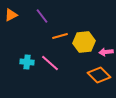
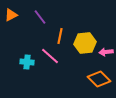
purple line: moved 2 px left, 1 px down
orange line: rotated 63 degrees counterclockwise
yellow hexagon: moved 1 px right, 1 px down
pink line: moved 7 px up
orange diamond: moved 4 px down
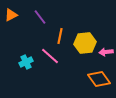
cyan cross: moved 1 px left; rotated 32 degrees counterclockwise
orange diamond: rotated 10 degrees clockwise
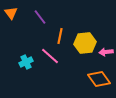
orange triangle: moved 2 px up; rotated 40 degrees counterclockwise
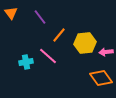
orange line: moved 1 px left, 1 px up; rotated 28 degrees clockwise
pink line: moved 2 px left
cyan cross: rotated 16 degrees clockwise
orange diamond: moved 2 px right, 1 px up
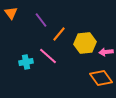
purple line: moved 1 px right, 3 px down
orange line: moved 1 px up
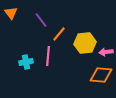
pink line: rotated 54 degrees clockwise
orange diamond: moved 3 px up; rotated 50 degrees counterclockwise
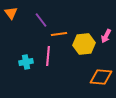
orange line: rotated 42 degrees clockwise
yellow hexagon: moved 1 px left, 1 px down
pink arrow: moved 16 px up; rotated 56 degrees counterclockwise
orange diamond: moved 2 px down
